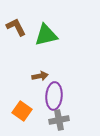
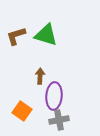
brown L-shape: moved 9 px down; rotated 80 degrees counterclockwise
green triangle: rotated 30 degrees clockwise
brown arrow: rotated 77 degrees counterclockwise
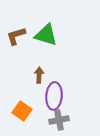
brown arrow: moved 1 px left, 1 px up
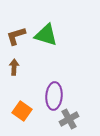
brown arrow: moved 25 px left, 8 px up
gray cross: moved 10 px right, 1 px up; rotated 18 degrees counterclockwise
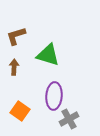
green triangle: moved 2 px right, 20 px down
orange square: moved 2 px left
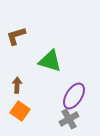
green triangle: moved 2 px right, 6 px down
brown arrow: moved 3 px right, 18 px down
purple ellipse: moved 20 px right; rotated 28 degrees clockwise
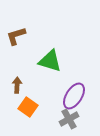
orange square: moved 8 px right, 4 px up
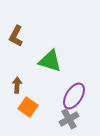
brown L-shape: rotated 45 degrees counterclockwise
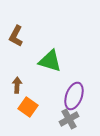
purple ellipse: rotated 12 degrees counterclockwise
